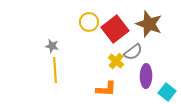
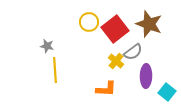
gray star: moved 5 px left
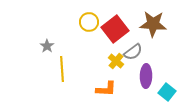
brown star: moved 4 px right; rotated 16 degrees counterclockwise
gray star: rotated 24 degrees clockwise
yellow line: moved 7 px right, 1 px up
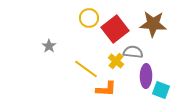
yellow circle: moved 4 px up
gray star: moved 2 px right
gray semicircle: rotated 138 degrees counterclockwise
yellow line: moved 24 px right; rotated 50 degrees counterclockwise
cyan square: moved 6 px left, 2 px up; rotated 18 degrees counterclockwise
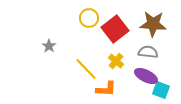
gray semicircle: moved 15 px right
yellow line: rotated 10 degrees clockwise
purple ellipse: rotated 65 degrees counterclockwise
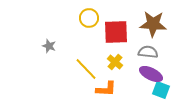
red square: moved 1 px right, 3 px down; rotated 36 degrees clockwise
gray star: rotated 16 degrees counterclockwise
yellow cross: moved 1 px left, 1 px down
purple ellipse: moved 5 px right, 2 px up
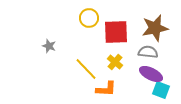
brown star: moved 2 px right, 4 px down; rotated 16 degrees counterclockwise
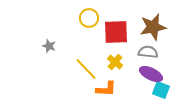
brown star: moved 2 px left, 1 px up
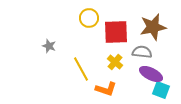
gray semicircle: moved 6 px left
yellow line: moved 5 px left; rotated 15 degrees clockwise
orange L-shape: rotated 15 degrees clockwise
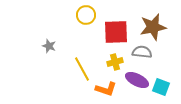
yellow circle: moved 3 px left, 3 px up
yellow cross: rotated 35 degrees clockwise
yellow line: moved 1 px right
purple ellipse: moved 14 px left, 6 px down
cyan square: moved 3 px up
